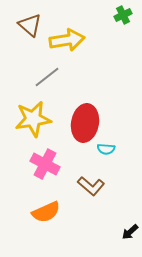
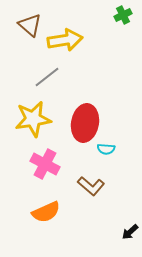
yellow arrow: moved 2 px left
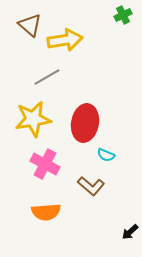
gray line: rotated 8 degrees clockwise
cyan semicircle: moved 6 px down; rotated 18 degrees clockwise
orange semicircle: rotated 20 degrees clockwise
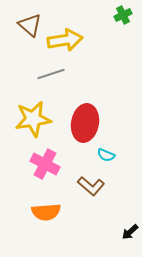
gray line: moved 4 px right, 3 px up; rotated 12 degrees clockwise
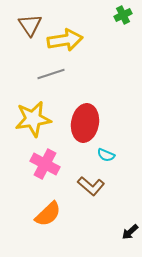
brown triangle: rotated 15 degrees clockwise
orange semicircle: moved 2 px right, 2 px down; rotated 40 degrees counterclockwise
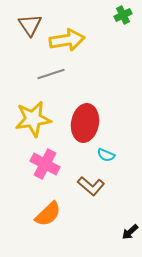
yellow arrow: moved 2 px right
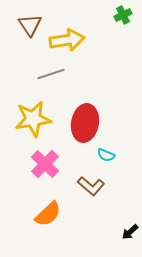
pink cross: rotated 16 degrees clockwise
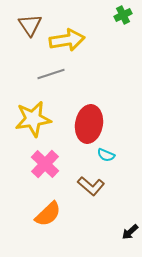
red ellipse: moved 4 px right, 1 px down
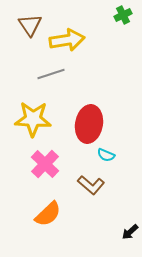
yellow star: rotated 12 degrees clockwise
brown L-shape: moved 1 px up
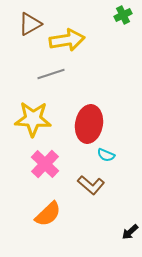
brown triangle: moved 1 px up; rotated 35 degrees clockwise
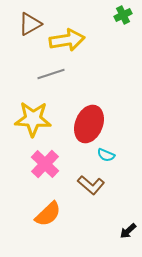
red ellipse: rotated 12 degrees clockwise
black arrow: moved 2 px left, 1 px up
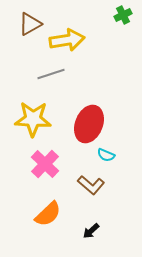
black arrow: moved 37 px left
